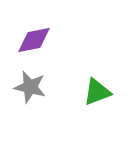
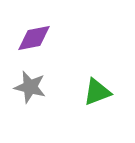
purple diamond: moved 2 px up
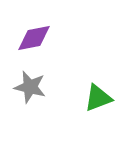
green triangle: moved 1 px right, 6 px down
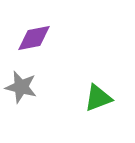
gray star: moved 9 px left
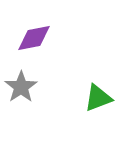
gray star: rotated 24 degrees clockwise
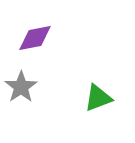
purple diamond: moved 1 px right
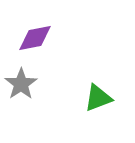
gray star: moved 3 px up
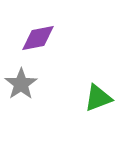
purple diamond: moved 3 px right
